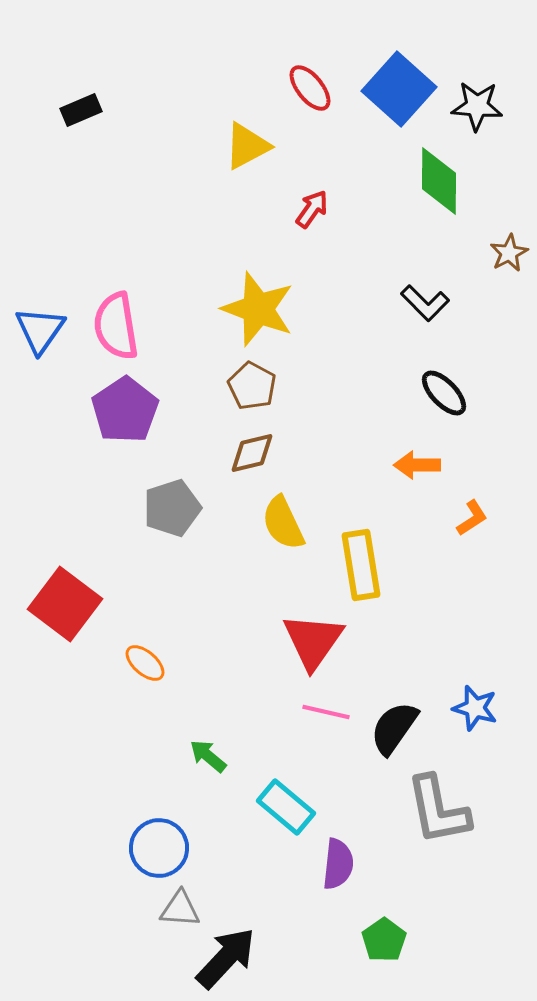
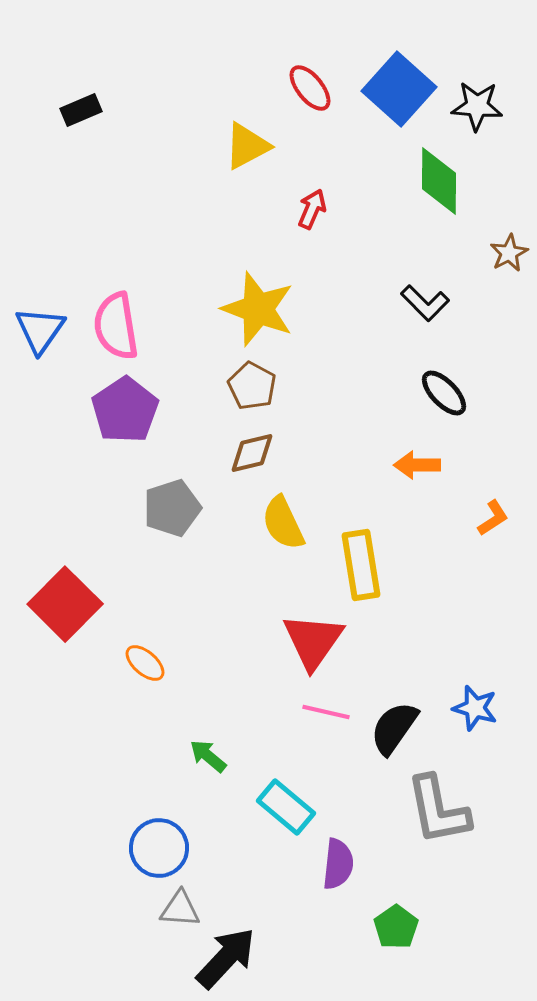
red arrow: rotated 12 degrees counterclockwise
orange L-shape: moved 21 px right
red square: rotated 8 degrees clockwise
green pentagon: moved 12 px right, 13 px up
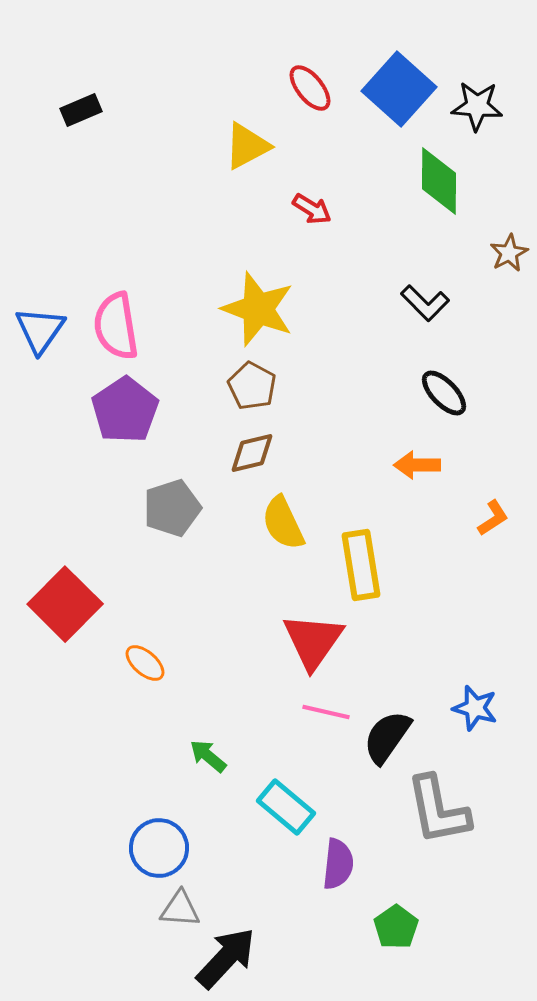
red arrow: rotated 99 degrees clockwise
black semicircle: moved 7 px left, 9 px down
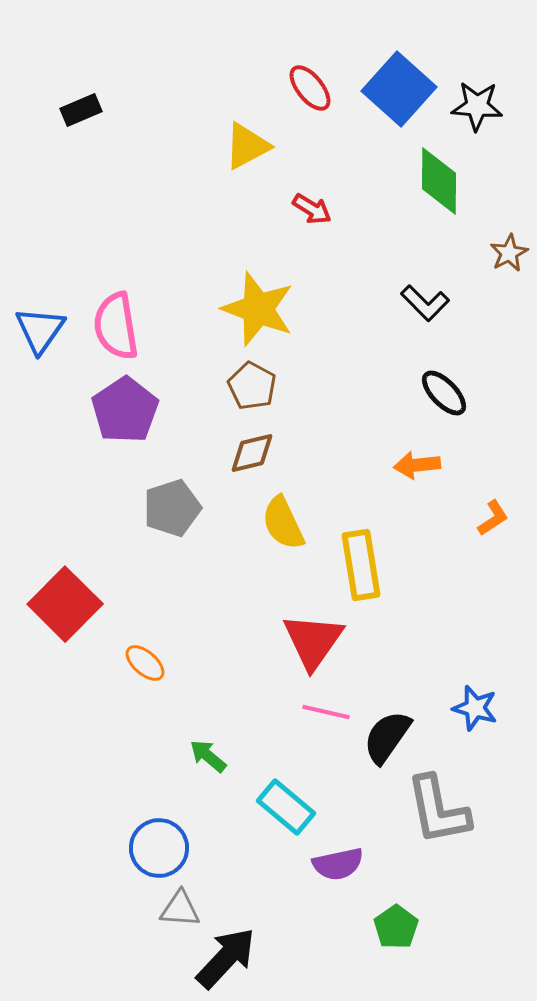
orange arrow: rotated 6 degrees counterclockwise
purple semicircle: rotated 72 degrees clockwise
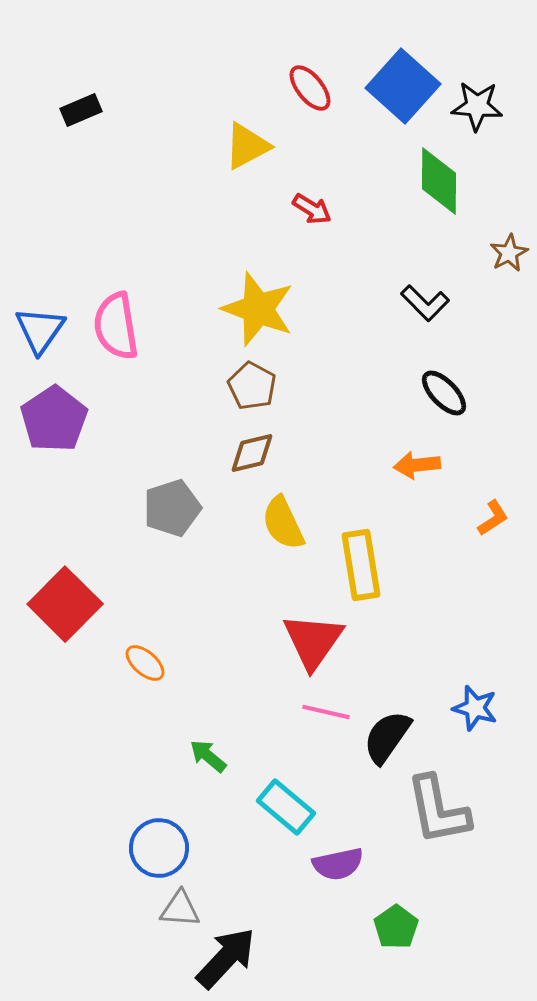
blue square: moved 4 px right, 3 px up
purple pentagon: moved 71 px left, 9 px down
